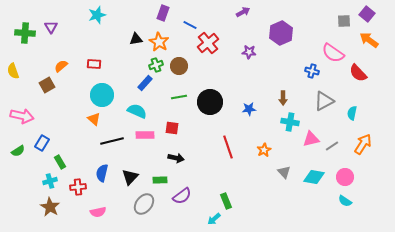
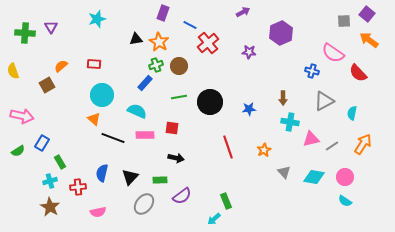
cyan star at (97, 15): moved 4 px down
black line at (112, 141): moved 1 px right, 3 px up; rotated 35 degrees clockwise
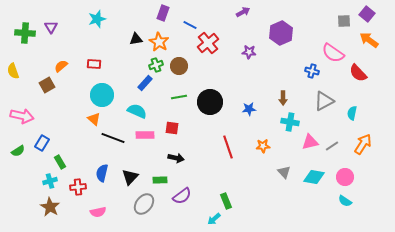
pink triangle at (311, 139): moved 1 px left, 3 px down
orange star at (264, 150): moved 1 px left, 4 px up; rotated 24 degrees clockwise
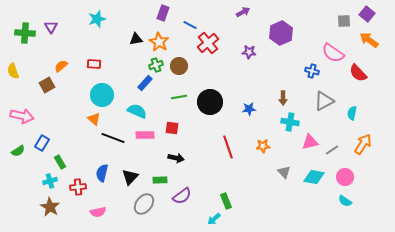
gray line at (332, 146): moved 4 px down
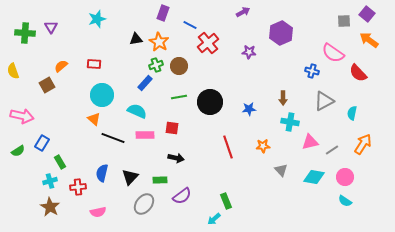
gray triangle at (284, 172): moved 3 px left, 2 px up
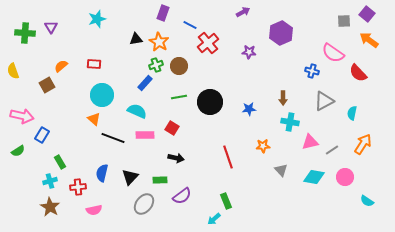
red square at (172, 128): rotated 24 degrees clockwise
blue rectangle at (42, 143): moved 8 px up
red line at (228, 147): moved 10 px down
cyan semicircle at (345, 201): moved 22 px right
pink semicircle at (98, 212): moved 4 px left, 2 px up
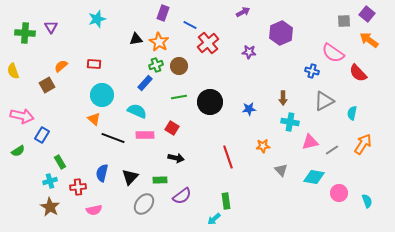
pink circle at (345, 177): moved 6 px left, 16 px down
green rectangle at (226, 201): rotated 14 degrees clockwise
cyan semicircle at (367, 201): rotated 144 degrees counterclockwise
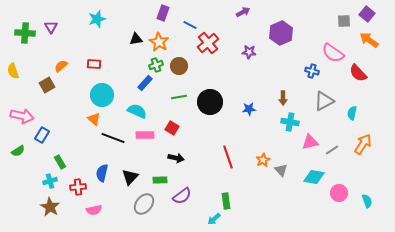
orange star at (263, 146): moved 14 px down; rotated 24 degrees counterclockwise
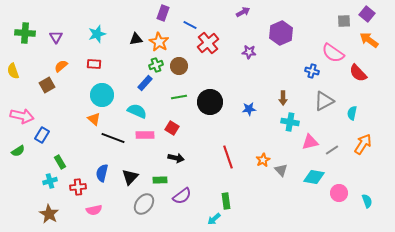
cyan star at (97, 19): moved 15 px down
purple triangle at (51, 27): moved 5 px right, 10 px down
brown star at (50, 207): moved 1 px left, 7 px down
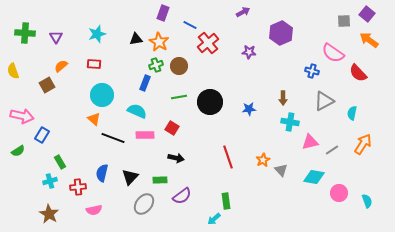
blue rectangle at (145, 83): rotated 21 degrees counterclockwise
